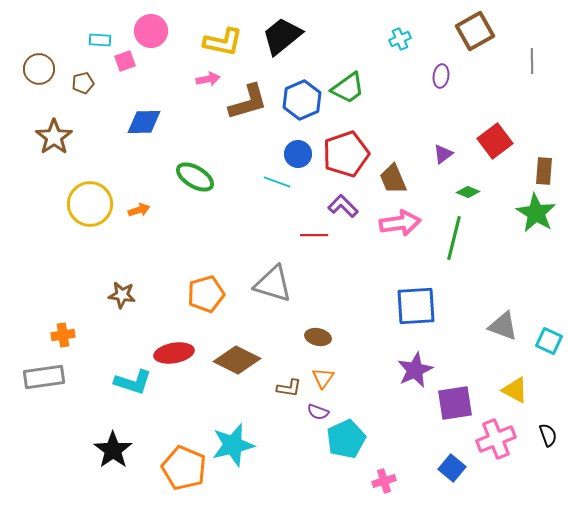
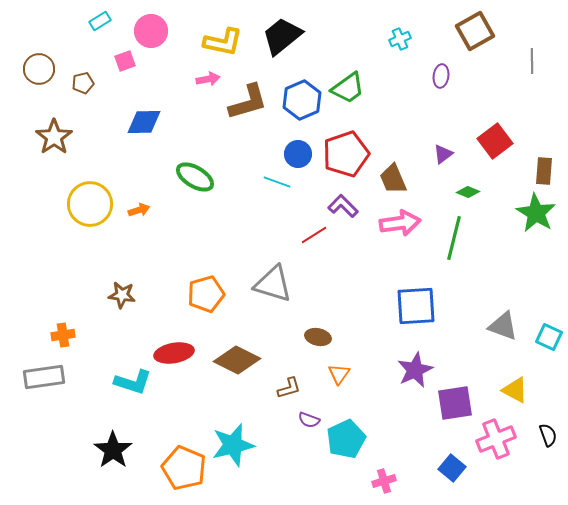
cyan rectangle at (100, 40): moved 19 px up; rotated 35 degrees counterclockwise
red line at (314, 235): rotated 32 degrees counterclockwise
cyan square at (549, 341): moved 4 px up
orange triangle at (323, 378): moved 16 px right, 4 px up
brown L-shape at (289, 388): rotated 25 degrees counterclockwise
purple semicircle at (318, 412): moved 9 px left, 8 px down
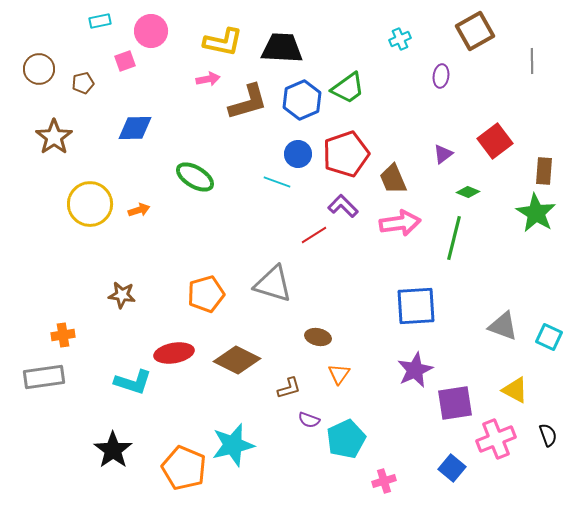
cyan rectangle at (100, 21): rotated 20 degrees clockwise
black trapezoid at (282, 36): moved 12 px down; rotated 42 degrees clockwise
blue diamond at (144, 122): moved 9 px left, 6 px down
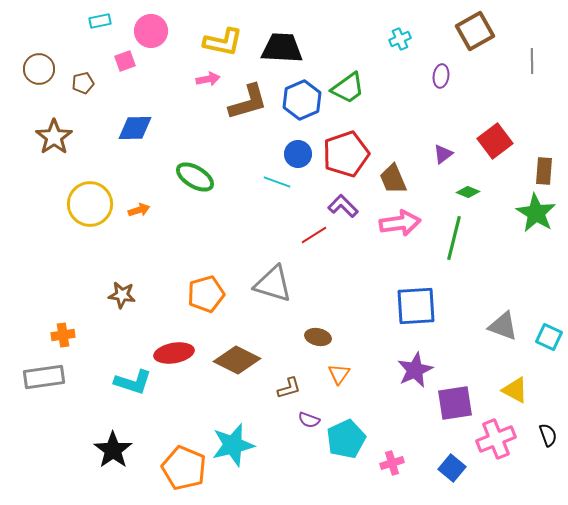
pink cross at (384, 481): moved 8 px right, 18 px up
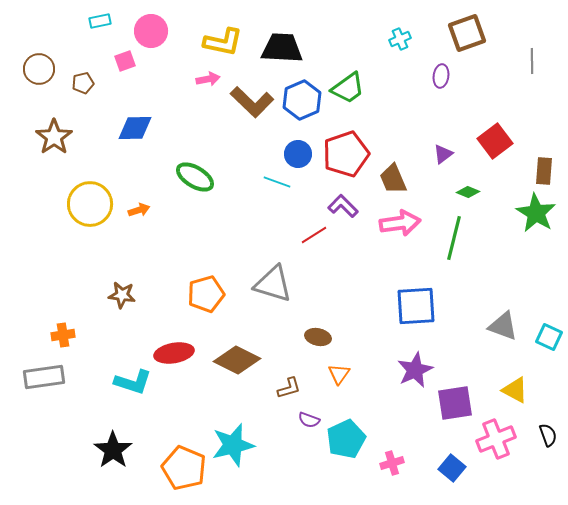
brown square at (475, 31): moved 8 px left, 2 px down; rotated 9 degrees clockwise
brown L-shape at (248, 102): moved 4 px right; rotated 60 degrees clockwise
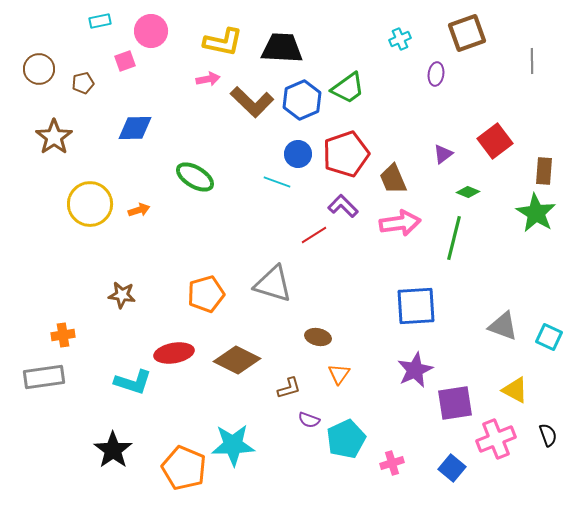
purple ellipse at (441, 76): moved 5 px left, 2 px up
cyan star at (233, 445): rotated 12 degrees clockwise
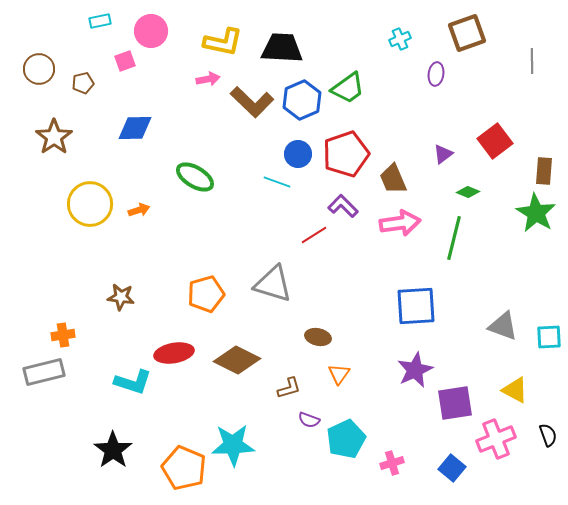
brown star at (122, 295): moved 1 px left, 2 px down
cyan square at (549, 337): rotated 28 degrees counterclockwise
gray rectangle at (44, 377): moved 5 px up; rotated 6 degrees counterclockwise
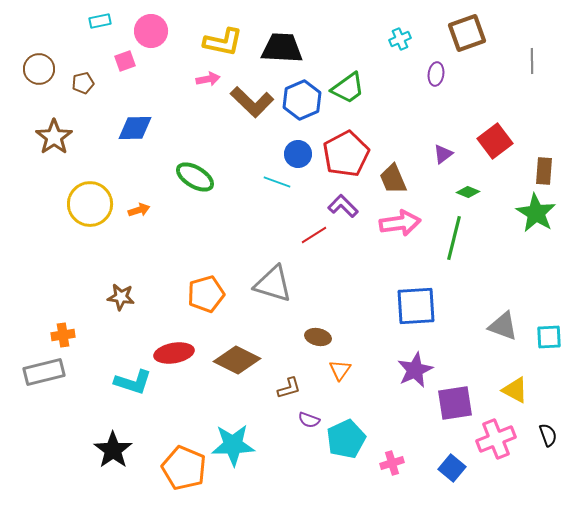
red pentagon at (346, 154): rotated 9 degrees counterclockwise
orange triangle at (339, 374): moved 1 px right, 4 px up
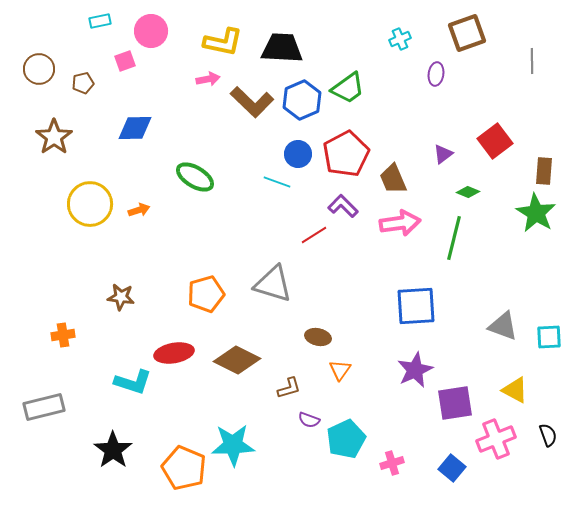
gray rectangle at (44, 372): moved 35 px down
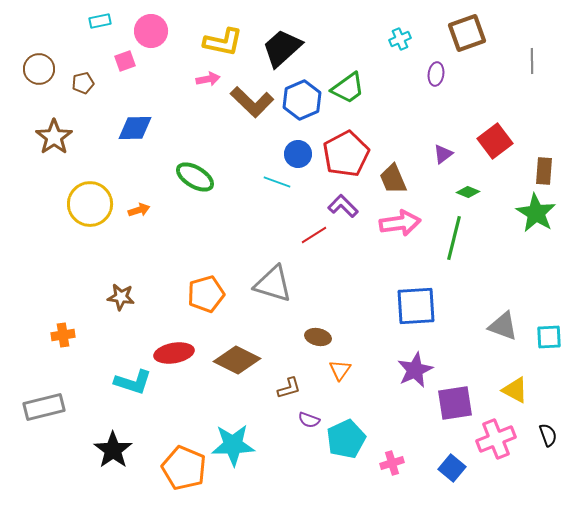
black trapezoid at (282, 48): rotated 45 degrees counterclockwise
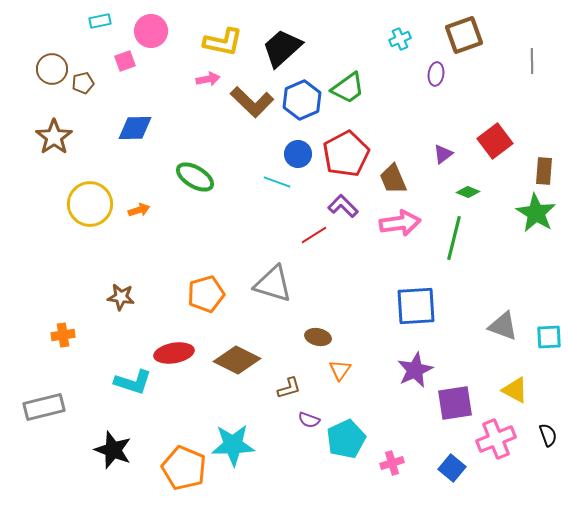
brown square at (467, 33): moved 3 px left, 2 px down
brown circle at (39, 69): moved 13 px right
black star at (113, 450): rotated 15 degrees counterclockwise
